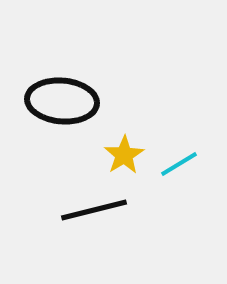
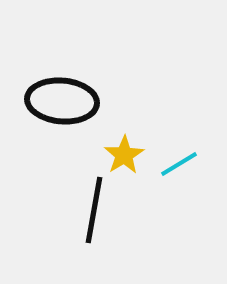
black line: rotated 66 degrees counterclockwise
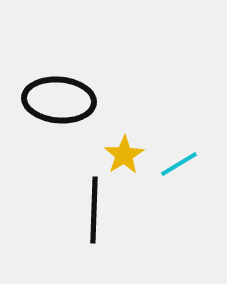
black ellipse: moved 3 px left, 1 px up
black line: rotated 8 degrees counterclockwise
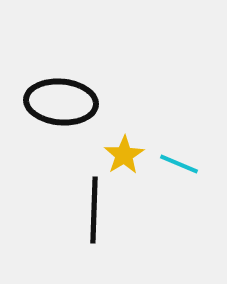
black ellipse: moved 2 px right, 2 px down
cyan line: rotated 54 degrees clockwise
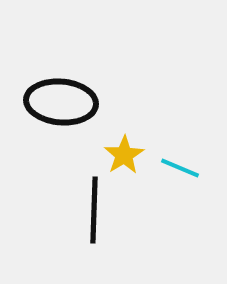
cyan line: moved 1 px right, 4 px down
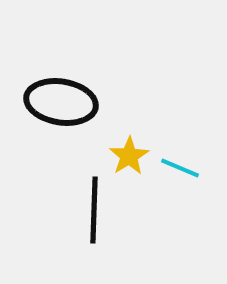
black ellipse: rotated 4 degrees clockwise
yellow star: moved 5 px right, 1 px down
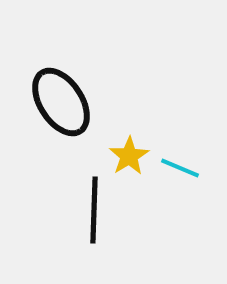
black ellipse: rotated 48 degrees clockwise
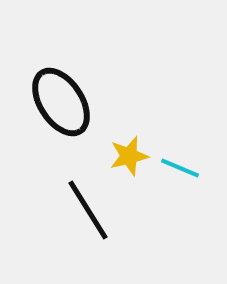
yellow star: rotated 18 degrees clockwise
black line: moved 6 px left; rotated 34 degrees counterclockwise
